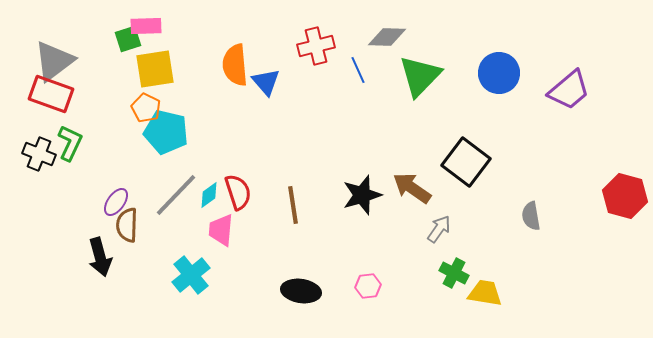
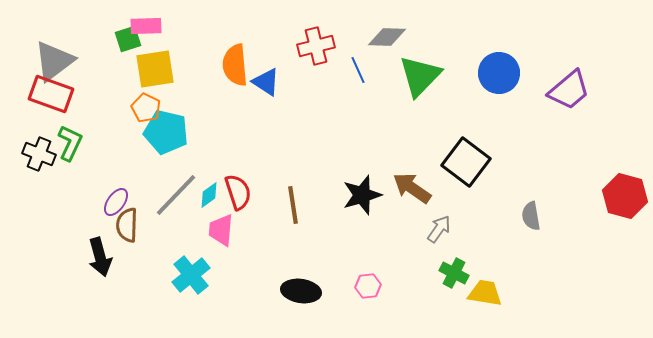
blue triangle: rotated 16 degrees counterclockwise
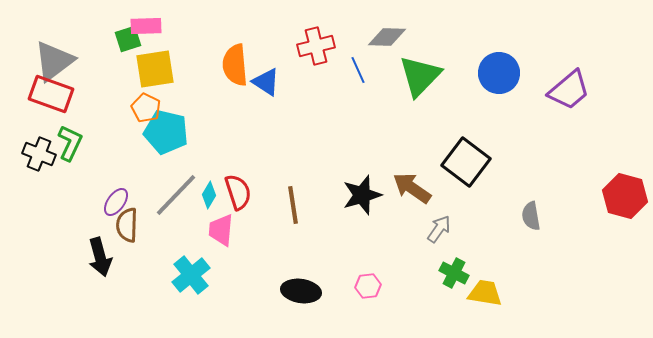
cyan diamond: rotated 24 degrees counterclockwise
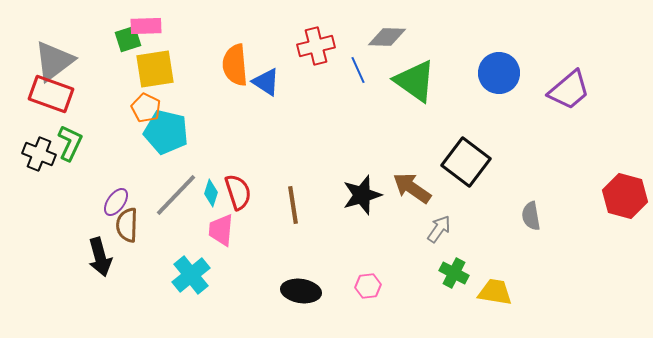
green triangle: moved 5 px left, 5 px down; rotated 39 degrees counterclockwise
cyan diamond: moved 2 px right, 2 px up; rotated 12 degrees counterclockwise
yellow trapezoid: moved 10 px right, 1 px up
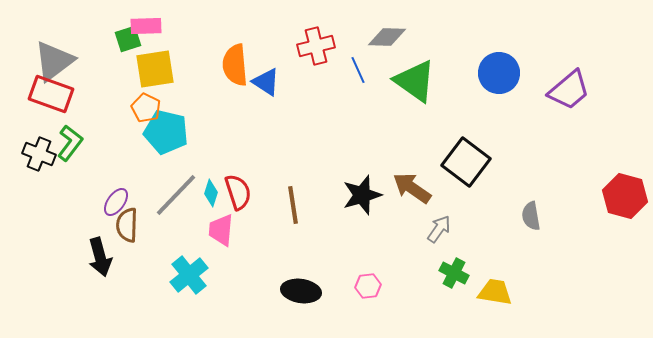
green L-shape: rotated 12 degrees clockwise
cyan cross: moved 2 px left
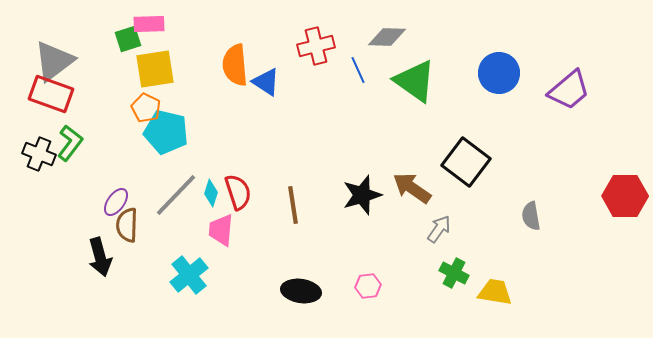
pink rectangle: moved 3 px right, 2 px up
red hexagon: rotated 15 degrees counterclockwise
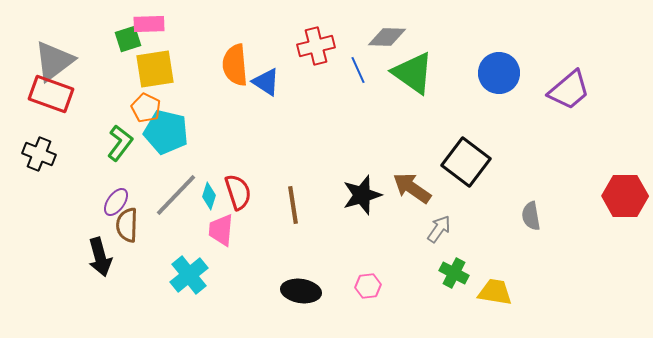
green triangle: moved 2 px left, 8 px up
green L-shape: moved 50 px right
cyan diamond: moved 2 px left, 3 px down
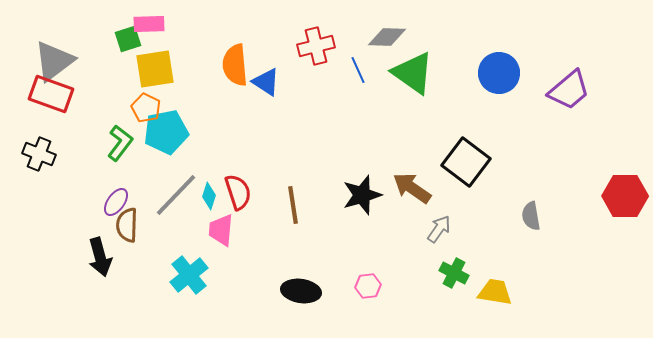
cyan pentagon: rotated 24 degrees counterclockwise
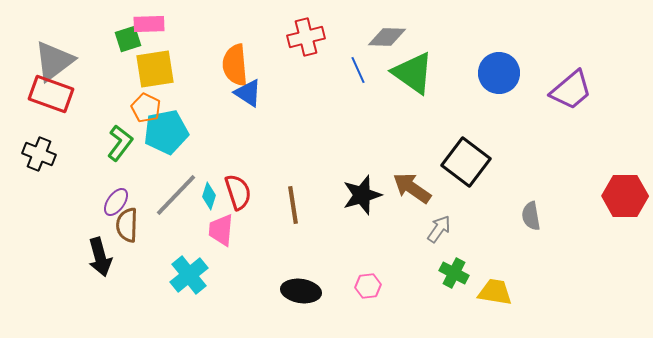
red cross: moved 10 px left, 9 px up
blue triangle: moved 18 px left, 11 px down
purple trapezoid: moved 2 px right
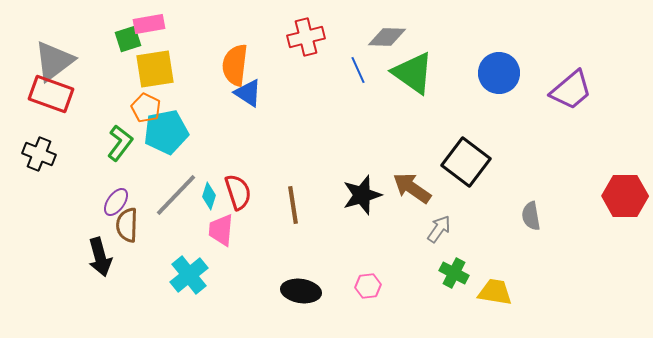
pink rectangle: rotated 8 degrees counterclockwise
orange semicircle: rotated 12 degrees clockwise
